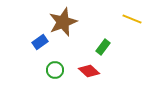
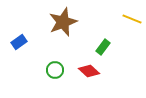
blue rectangle: moved 21 px left
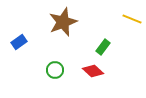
red diamond: moved 4 px right
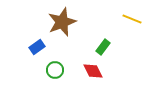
brown star: moved 1 px left
blue rectangle: moved 18 px right, 5 px down
red diamond: rotated 20 degrees clockwise
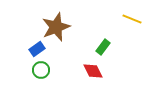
brown star: moved 6 px left, 5 px down
blue rectangle: moved 2 px down
green circle: moved 14 px left
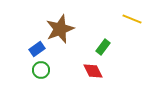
brown star: moved 4 px right, 2 px down
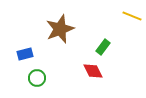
yellow line: moved 3 px up
blue rectangle: moved 12 px left, 5 px down; rotated 21 degrees clockwise
green circle: moved 4 px left, 8 px down
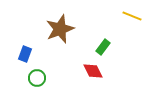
blue rectangle: rotated 56 degrees counterclockwise
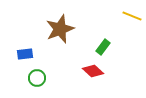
blue rectangle: rotated 63 degrees clockwise
red diamond: rotated 20 degrees counterclockwise
